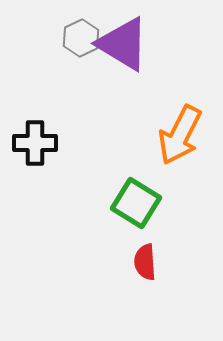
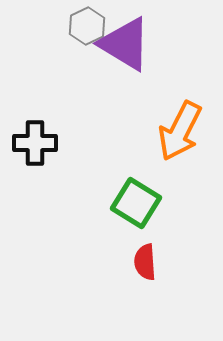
gray hexagon: moved 6 px right, 12 px up
purple triangle: moved 2 px right
orange arrow: moved 4 px up
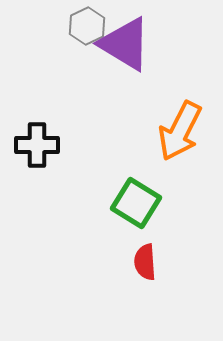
black cross: moved 2 px right, 2 px down
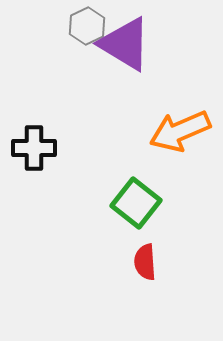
orange arrow: rotated 40 degrees clockwise
black cross: moved 3 px left, 3 px down
green square: rotated 6 degrees clockwise
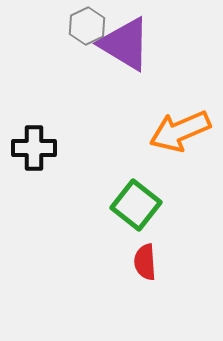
green square: moved 2 px down
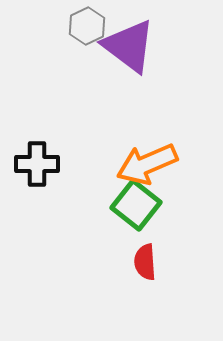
purple triangle: moved 4 px right, 2 px down; rotated 6 degrees clockwise
orange arrow: moved 33 px left, 33 px down
black cross: moved 3 px right, 16 px down
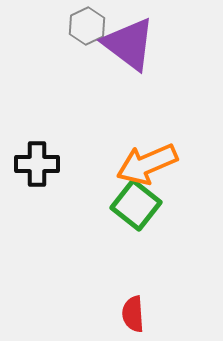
purple triangle: moved 2 px up
red semicircle: moved 12 px left, 52 px down
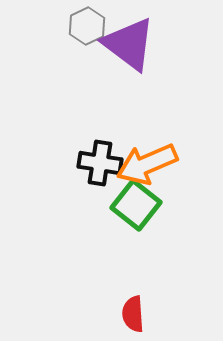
black cross: moved 63 px right, 1 px up; rotated 9 degrees clockwise
